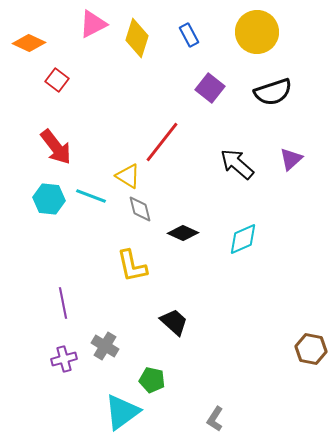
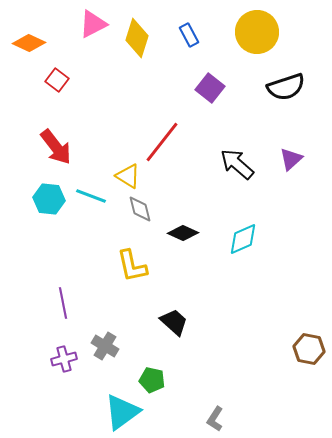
black semicircle: moved 13 px right, 5 px up
brown hexagon: moved 2 px left
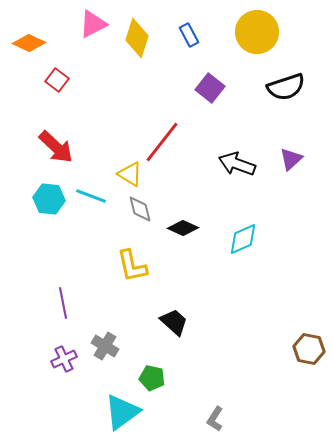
red arrow: rotated 9 degrees counterclockwise
black arrow: rotated 21 degrees counterclockwise
yellow triangle: moved 2 px right, 2 px up
black diamond: moved 5 px up
purple cross: rotated 10 degrees counterclockwise
green pentagon: moved 2 px up
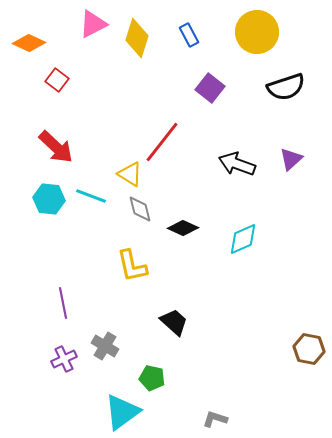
gray L-shape: rotated 75 degrees clockwise
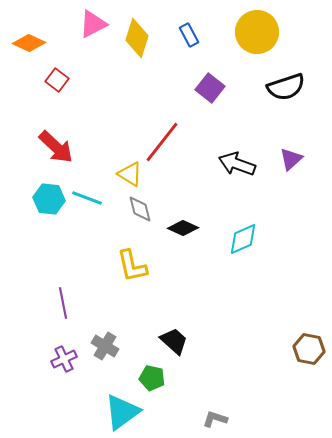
cyan line: moved 4 px left, 2 px down
black trapezoid: moved 19 px down
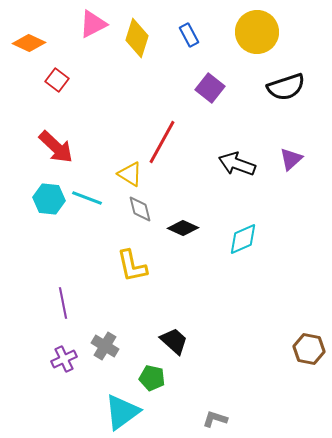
red line: rotated 9 degrees counterclockwise
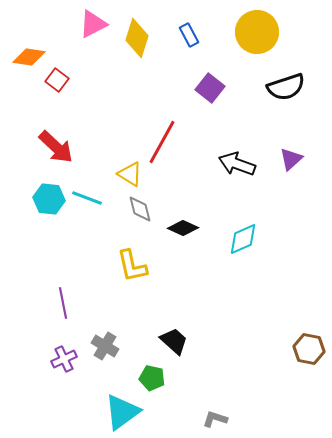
orange diamond: moved 14 px down; rotated 16 degrees counterclockwise
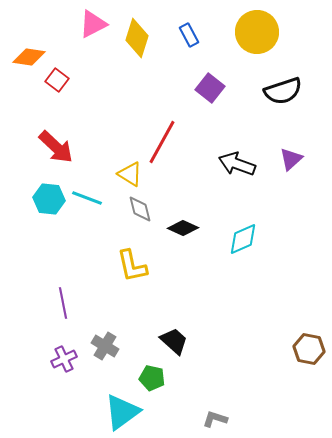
black semicircle: moved 3 px left, 4 px down
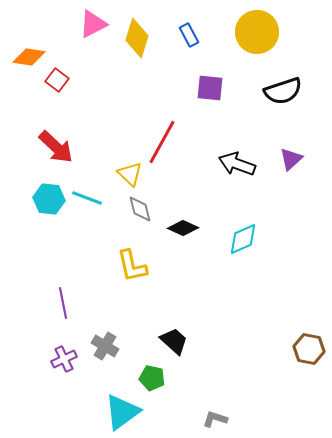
purple square: rotated 32 degrees counterclockwise
yellow triangle: rotated 12 degrees clockwise
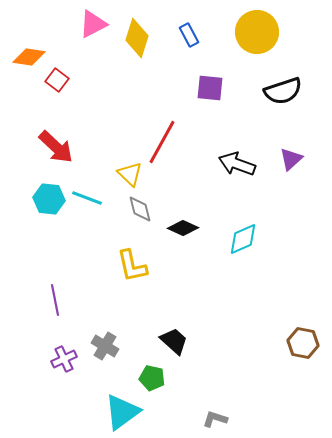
purple line: moved 8 px left, 3 px up
brown hexagon: moved 6 px left, 6 px up
